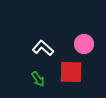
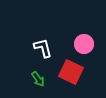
white L-shape: rotated 35 degrees clockwise
red square: rotated 25 degrees clockwise
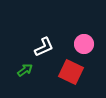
white L-shape: moved 1 px right, 1 px up; rotated 80 degrees clockwise
green arrow: moved 13 px left, 9 px up; rotated 91 degrees counterclockwise
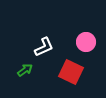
pink circle: moved 2 px right, 2 px up
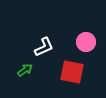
red square: moved 1 px right; rotated 15 degrees counterclockwise
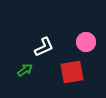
red square: rotated 20 degrees counterclockwise
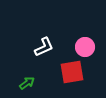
pink circle: moved 1 px left, 5 px down
green arrow: moved 2 px right, 13 px down
